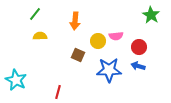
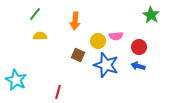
blue star: moved 3 px left, 5 px up; rotated 20 degrees clockwise
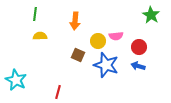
green line: rotated 32 degrees counterclockwise
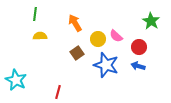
green star: moved 6 px down
orange arrow: moved 2 px down; rotated 144 degrees clockwise
pink semicircle: rotated 48 degrees clockwise
yellow circle: moved 2 px up
brown square: moved 1 px left, 2 px up; rotated 32 degrees clockwise
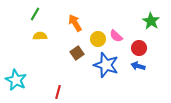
green line: rotated 24 degrees clockwise
red circle: moved 1 px down
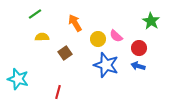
green line: rotated 24 degrees clockwise
yellow semicircle: moved 2 px right, 1 px down
brown square: moved 12 px left
cyan star: moved 2 px right, 1 px up; rotated 10 degrees counterclockwise
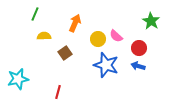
green line: rotated 32 degrees counterclockwise
orange arrow: rotated 54 degrees clockwise
yellow semicircle: moved 2 px right, 1 px up
cyan star: rotated 30 degrees counterclockwise
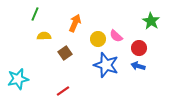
red line: moved 5 px right, 1 px up; rotated 40 degrees clockwise
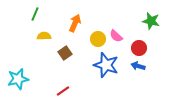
green star: rotated 18 degrees counterclockwise
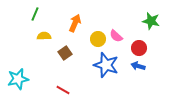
red line: moved 1 px up; rotated 64 degrees clockwise
